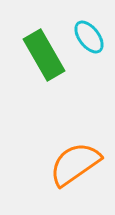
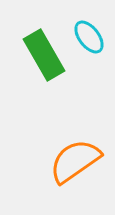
orange semicircle: moved 3 px up
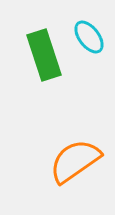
green rectangle: rotated 12 degrees clockwise
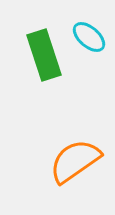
cyan ellipse: rotated 12 degrees counterclockwise
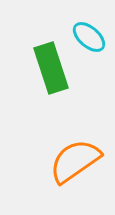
green rectangle: moved 7 px right, 13 px down
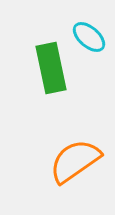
green rectangle: rotated 6 degrees clockwise
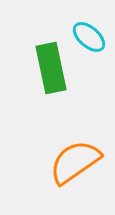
orange semicircle: moved 1 px down
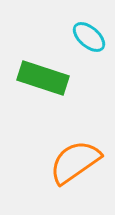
green rectangle: moved 8 px left, 10 px down; rotated 60 degrees counterclockwise
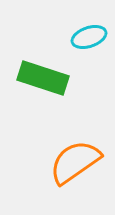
cyan ellipse: rotated 60 degrees counterclockwise
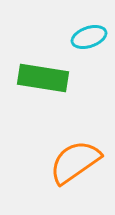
green rectangle: rotated 9 degrees counterclockwise
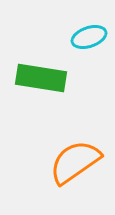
green rectangle: moved 2 px left
